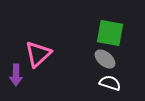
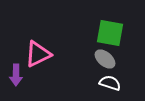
pink triangle: rotated 16 degrees clockwise
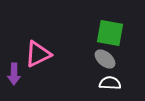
purple arrow: moved 2 px left, 1 px up
white semicircle: rotated 15 degrees counterclockwise
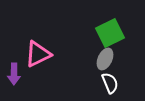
green square: rotated 36 degrees counterclockwise
gray ellipse: rotated 75 degrees clockwise
white semicircle: rotated 65 degrees clockwise
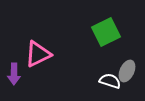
green square: moved 4 px left, 1 px up
gray ellipse: moved 22 px right, 12 px down
white semicircle: moved 2 px up; rotated 50 degrees counterclockwise
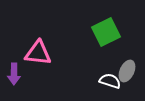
pink triangle: moved 1 px up; rotated 32 degrees clockwise
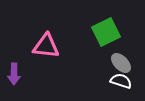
pink triangle: moved 8 px right, 7 px up
gray ellipse: moved 6 px left, 8 px up; rotated 70 degrees counterclockwise
white semicircle: moved 11 px right
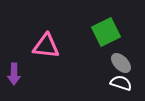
white semicircle: moved 2 px down
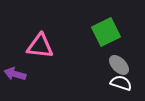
pink triangle: moved 6 px left
gray ellipse: moved 2 px left, 2 px down
purple arrow: moved 1 px right; rotated 105 degrees clockwise
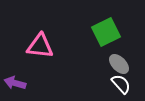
gray ellipse: moved 1 px up
purple arrow: moved 9 px down
white semicircle: moved 1 px down; rotated 30 degrees clockwise
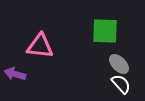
green square: moved 1 px left, 1 px up; rotated 28 degrees clockwise
purple arrow: moved 9 px up
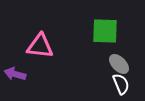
white semicircle: rotated 20 degrees clockwise
